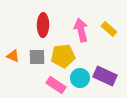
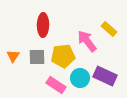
pink arrow: moved 6 px right, 11 px down; rotated 25 degrees counterclockwise
orange triangle: rotated 40 degrees clockwise
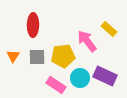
red ellipse: moved 10 px left
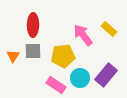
pink arrow: moved 4 px left, 6 px up
gray square: moved 4 px left, 6 px up
purple rectangle: moved 1 px right, 1 px up; rotated 75 degrees counterclockwise
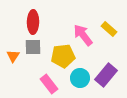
red ellipse: moved 3 px up
gray square: moved 4 px up
pink rectangle: moved 7 px left, 1 px up; rotated 18 degrees clockwise
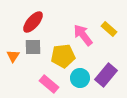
red ellipse: rotated 40 degrees clockwise
pink rectangle: rotated 12 degrees counterclockwise
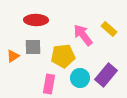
red ellipse: moved 3 px right, 2 px up; rotated 50 degrees clockwise
orange triangle: rotated 24 degrees clockwise
pink rectangle: rotated 60 degrees clockwise
